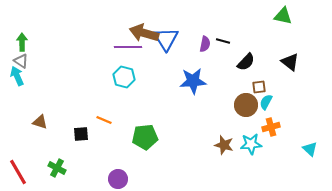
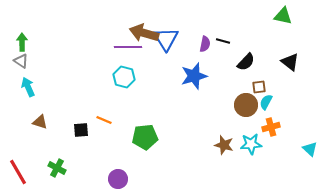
cyan arrow: moved 11 px right, 11 px down
blue star: moved 1 px right, 5 px up; rotated 12 degrees counterclockwise
black square: moved 4 px up
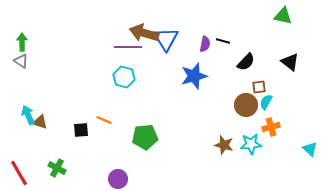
cyan arrow: moved 28 px down
red line: moved 1 px right, 1 px down
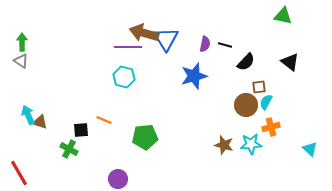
black line: moved 2 px right, 4 px down
green cross: moved 12 px right, 19 px up
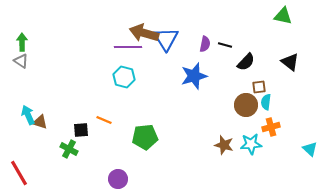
cyan semicircle: rotated 21 degrees counterclockwise
